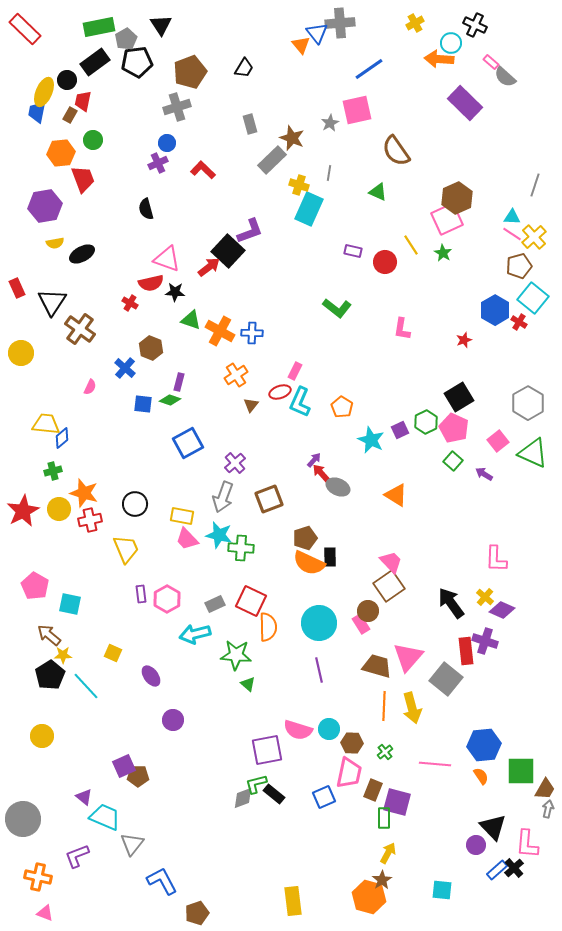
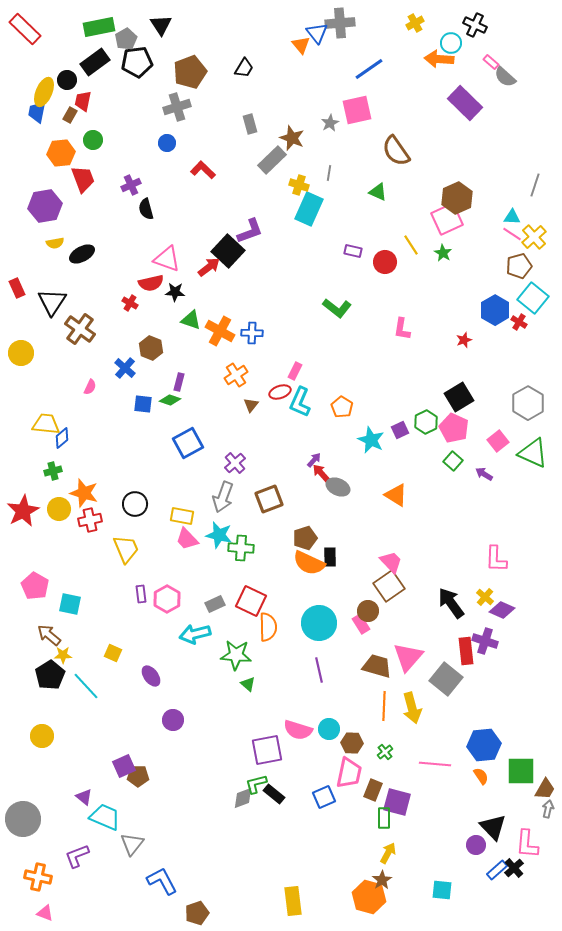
purple cross at (158, 163): moved 27 px left, 22 px down
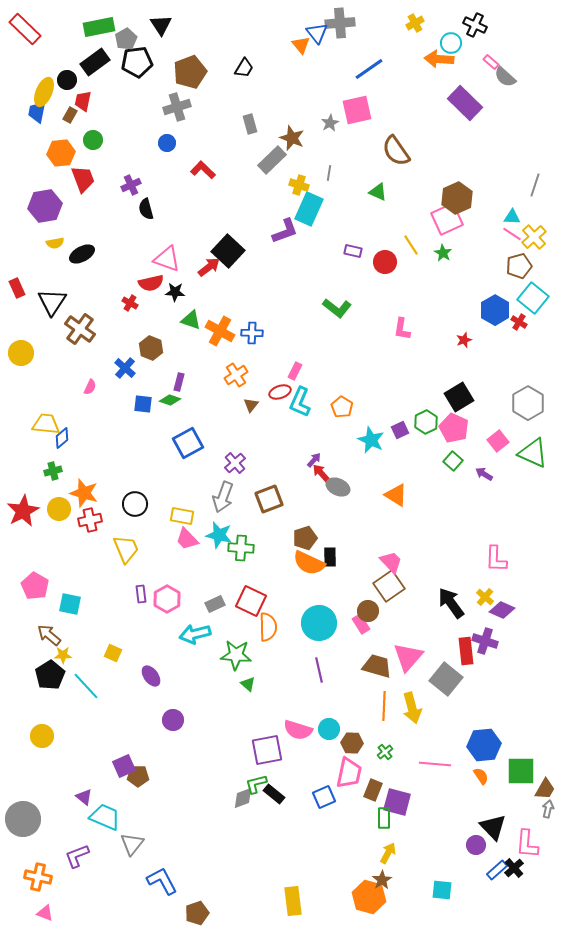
purple L-shape at (250, 231): moved 35 px right
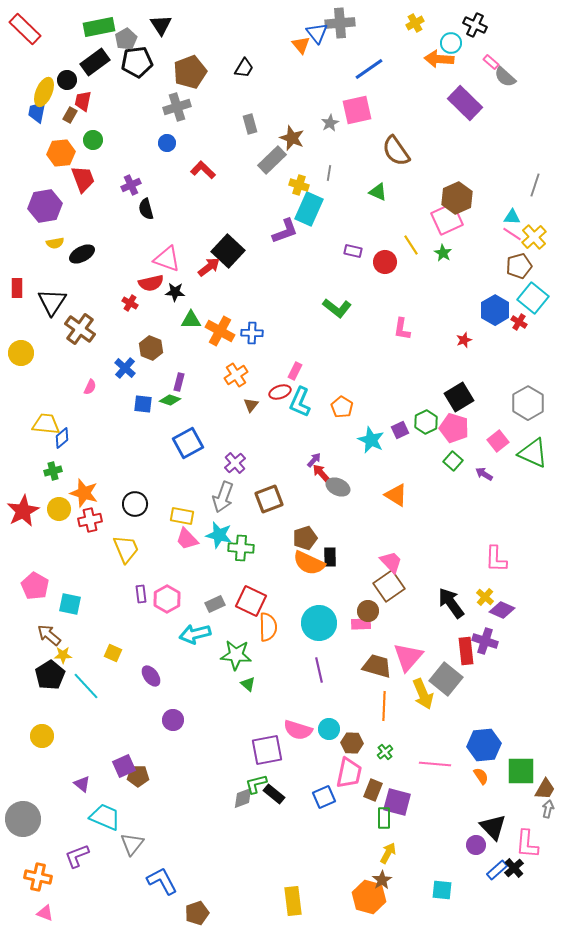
red rectangle at (17, 288): rotated 24 degrees clockwise
green triangle at (191, 320): rotated 20 degrees counterclockwise
pink pentagon at (454, 428): rotated 8 degrees counterclockwise
pink rectangle at (361, 624): rotated 60 degrees counterclockwise
yellow arrow at (412, 708): moved 11 px right, 14 px up; rotated 8 degrees counterclockwise
purple triangle at (84, 797): moved 2 px left, 13 px up
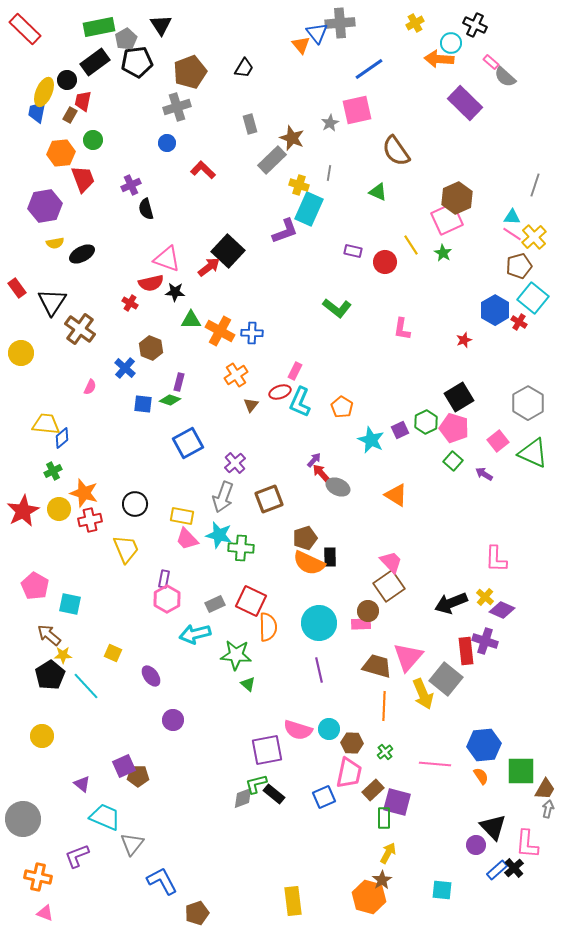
red rectangle at (17, 288): rotated 36 degrees counterclockwise
green cross at (53, 471): rotated 12 degrees counterclockwise
purple rectangle at (141, 594): moved 23 px right, 15 px up; rotated 18 degrees clockwise
black arrow at (451, 603): rotated 76 degrees counterclockwise
brown rectangle at (373, 790): rotated 25 degrees clockwise
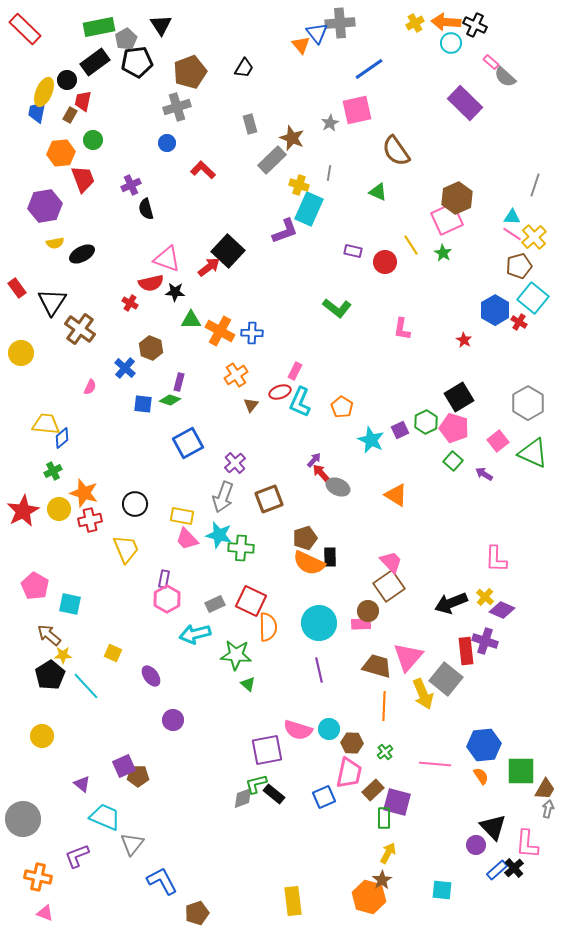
orange arrow at (439, 59): moved 7 px right, 37 px up
red star at (464, 340): rotated 21 degrees counterclockwise
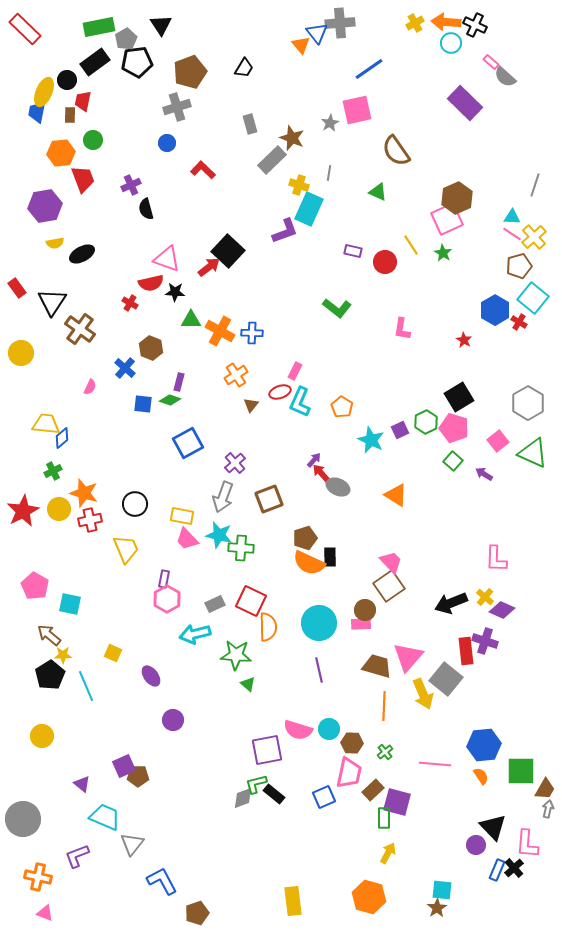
brown rectangle at (70, 115): rotated 28 degrees counterclockwise
brown circle at (368, 611): moved 3 px left, 1 px up
cyan line at (86, 686): rotated 20 degrees clockwise
blue rectangle at (497, 870): rotated 25 degrees counterclockwise
brown star at (382, 880): moved 55 px right, 28 px down
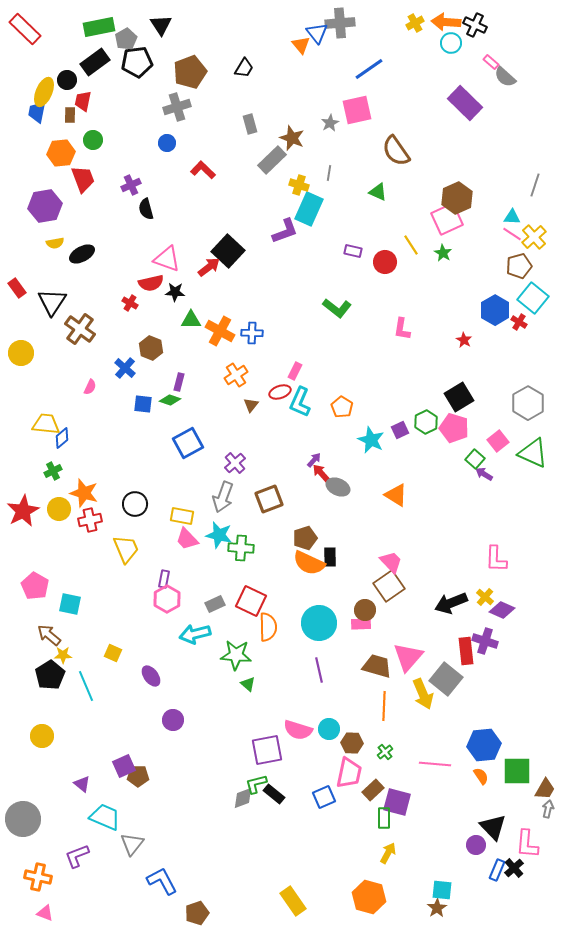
green square at (453, 461): moved 22 px right, 2 px up
green square at (521, 771): moved 4 px left
yellow rectangle at (293, 901): rotated 28 degrees counterclockwise
